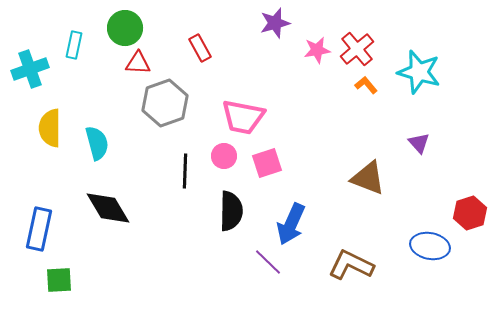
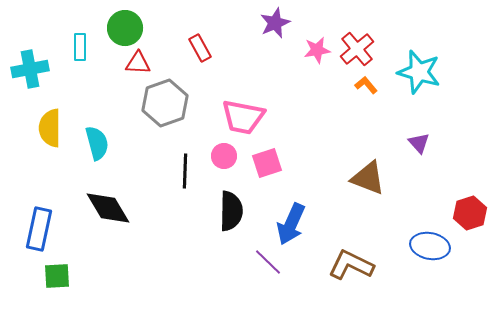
purple star: rotated 8 degrees counterclockwise
cyan rectangle: moved 6 px right, 2 px down; rotated 12 degrees counterclockwise
cyan cross: rotated 9 degrees clockwise
green square: moved 2 px left, 4 px up
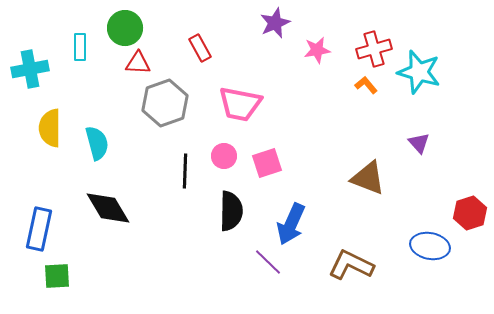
red cross: moved 17 px right; rotated 24 degrees clockwise
pink trapezoid: moved 3 px left, 13 px up
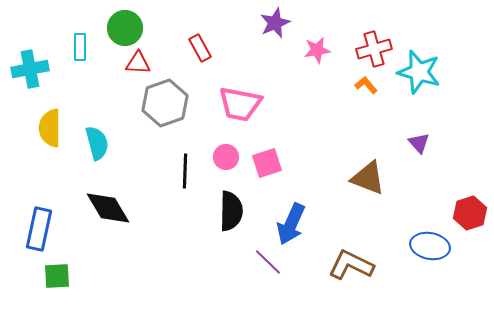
pink circle: moved 2 px right, 1 px down
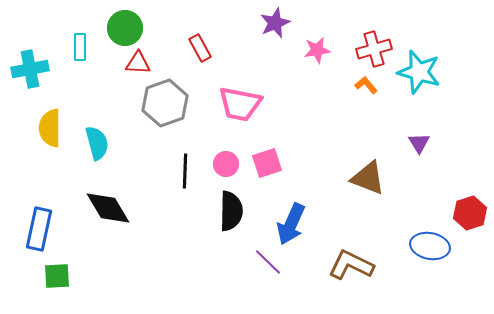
purple triangle: rotated 10 degrees clockwise
pink circle: moved 7 px down
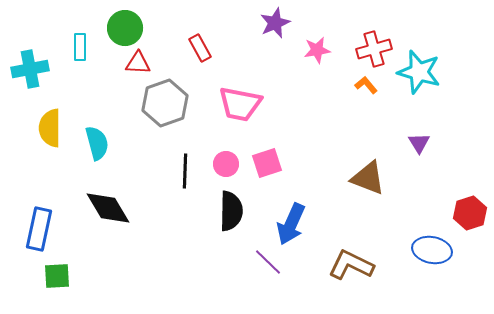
blue ellipse: moved 2 px right, 4 px down
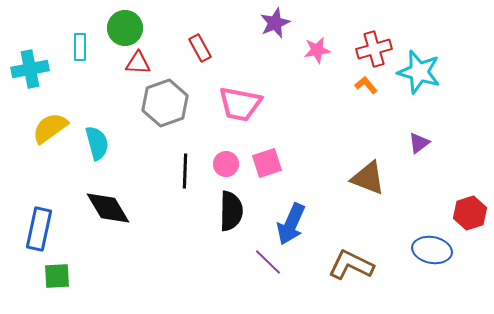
yellow semicircle: rotated 54 degrees clockwise
purple triangle: rotated 25 degrees clockwise
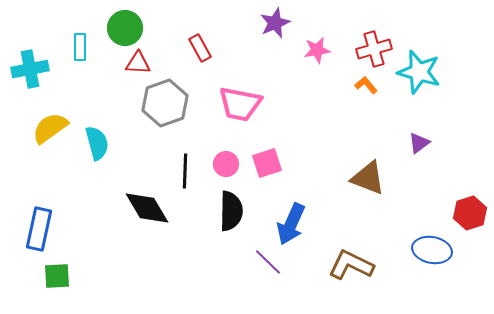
black diamond: moved 39 px right
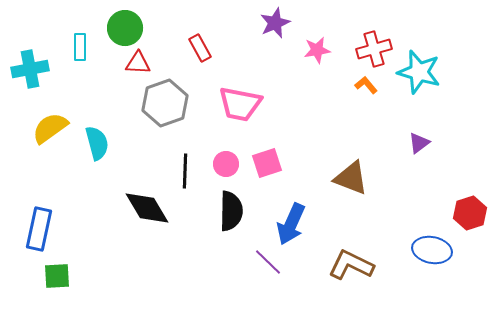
brown triangle: moved 17 px left
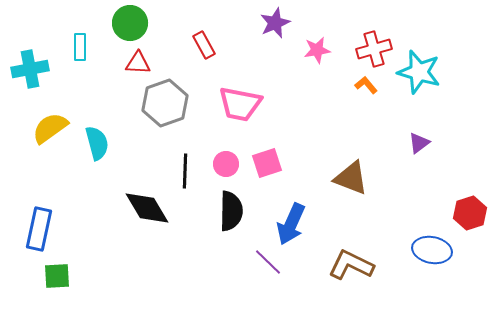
green circle: moved 5 px right, 5 px up
red rectangle: moved 4 px right, 3 px up
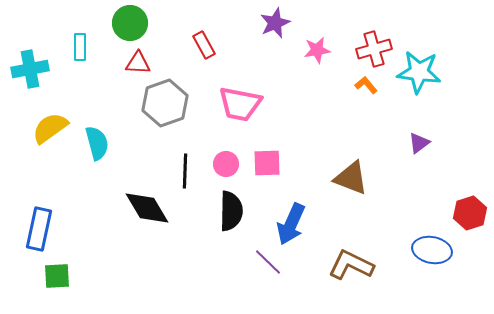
cyan star: rotated 9 degrees counterclockwise
pink square: rotated 16 degrees clockwise
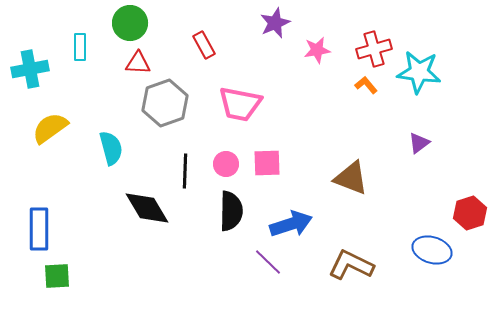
cyan semicircle: moved 14 px right, 5 px down
blue arrow: rotated 132 degrees counterclockwise
blue rectangle: rotated 12 degrees counterclockwise
blue ellipse: rotated 6 degrees clockwise
